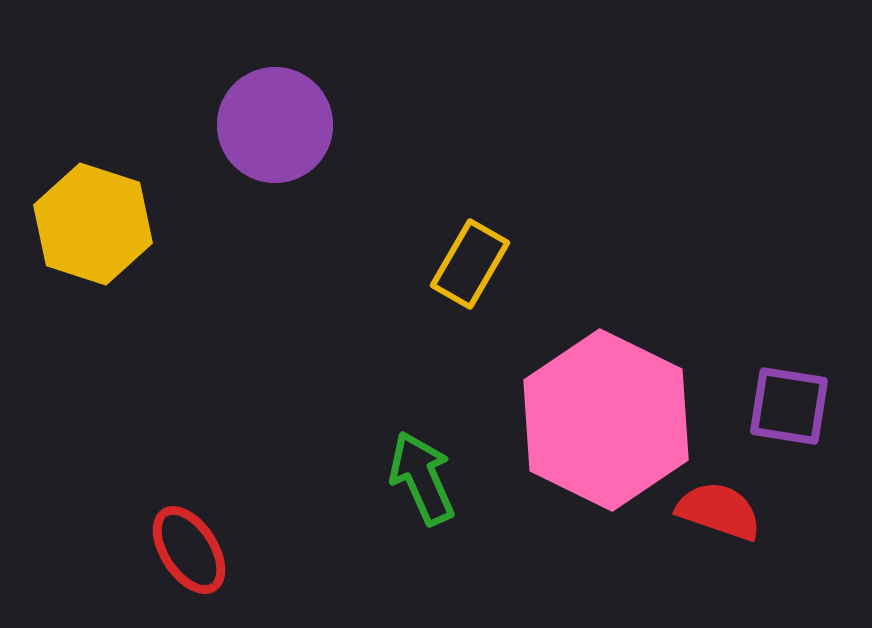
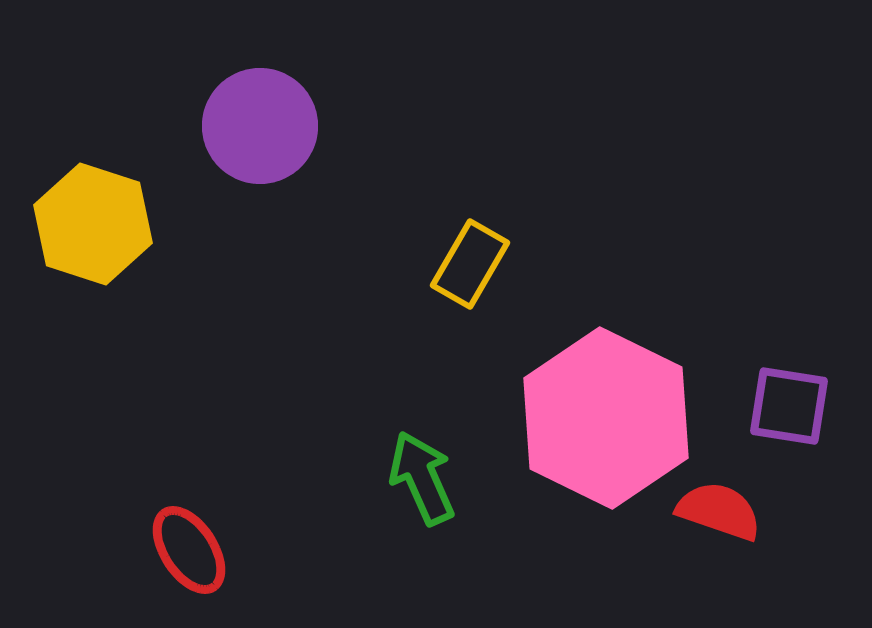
purple circle: moved 15 px left, 1 px down
pink hexagon: moved 2 px up
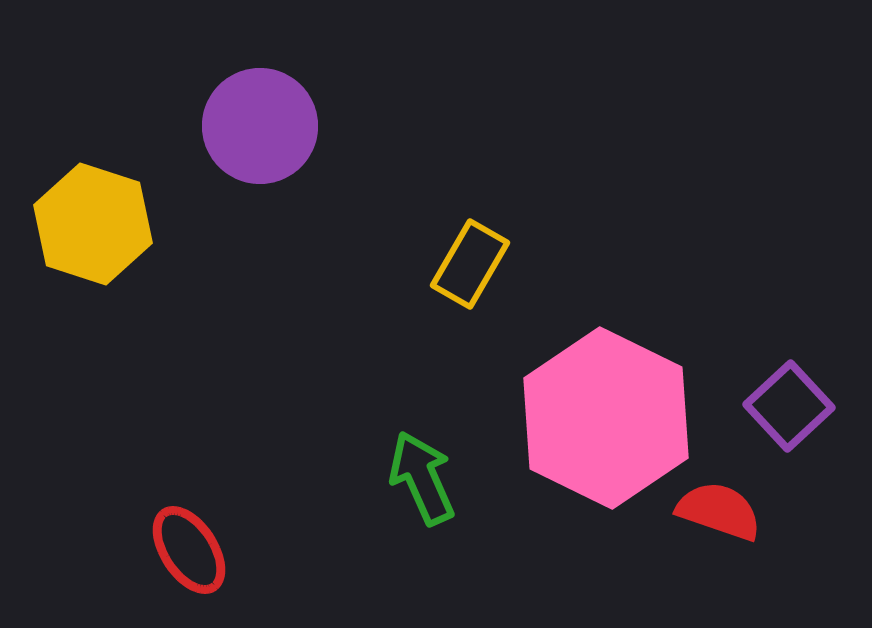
purple square: rotated 38 degrees clockwise
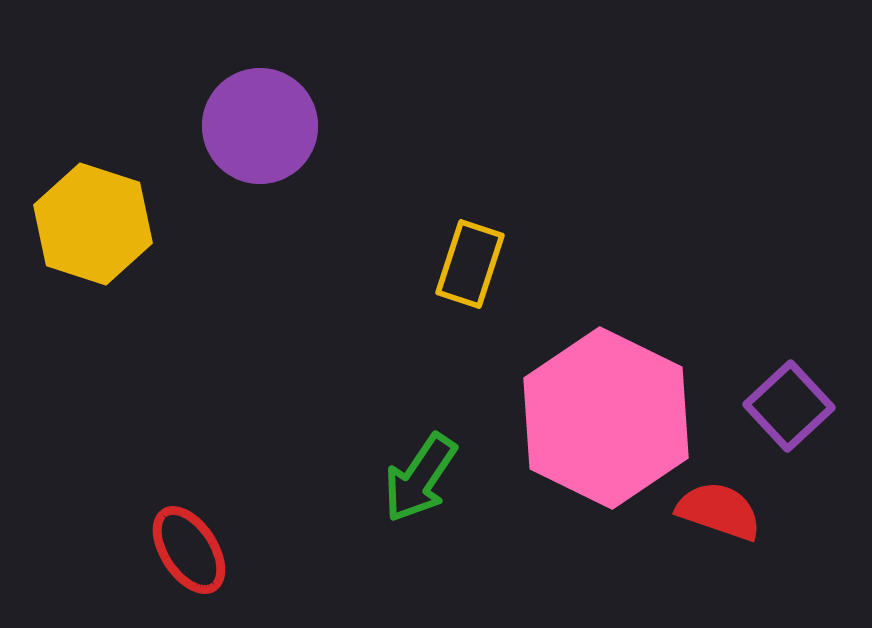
yellow rectangle: rotated 12 degrees counterclockwise
green arrow: moved 2 px left; rotated 122 degrees counterclockwise
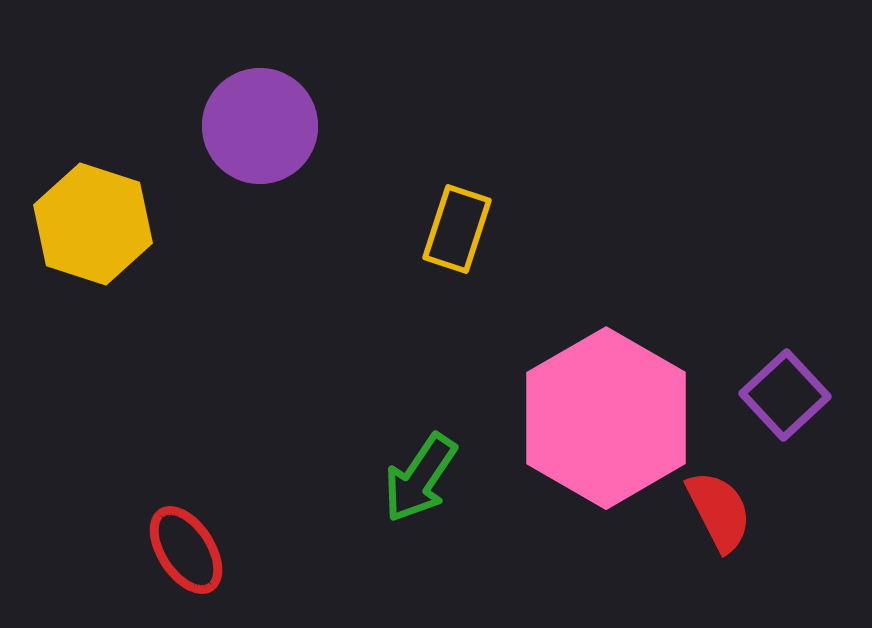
yellow rectangle: moved 13 px left, 35 px up
purple square: moved 4 px left, 11 px up
pink hexagon: rotated 4 degrees clockwise
red semicircle: rotated 44 degrees clockwise
red ellipse: moved 3 px left
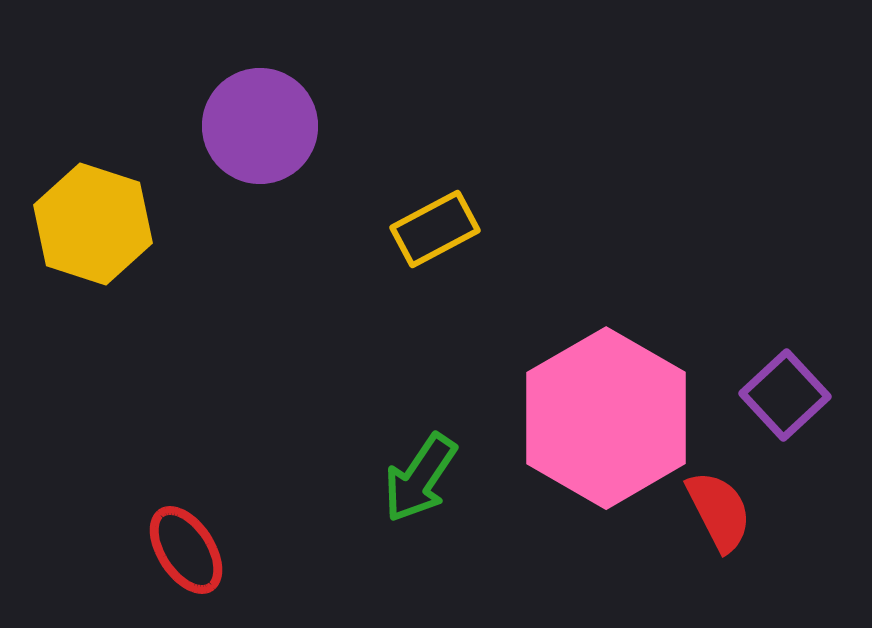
yellow rectangle: moved 22 px left; rotated 44 degrees clockwise
